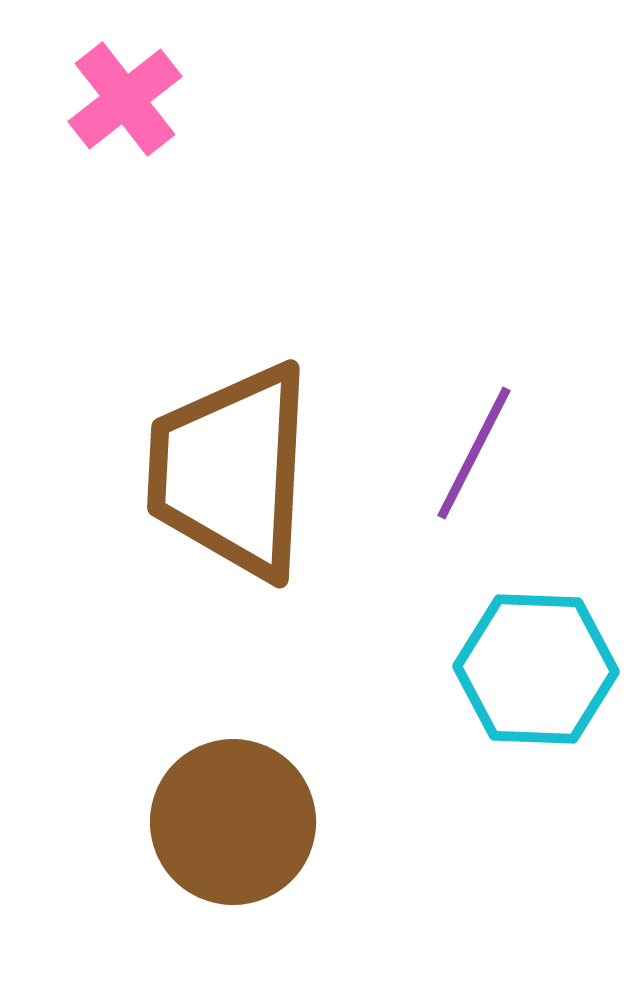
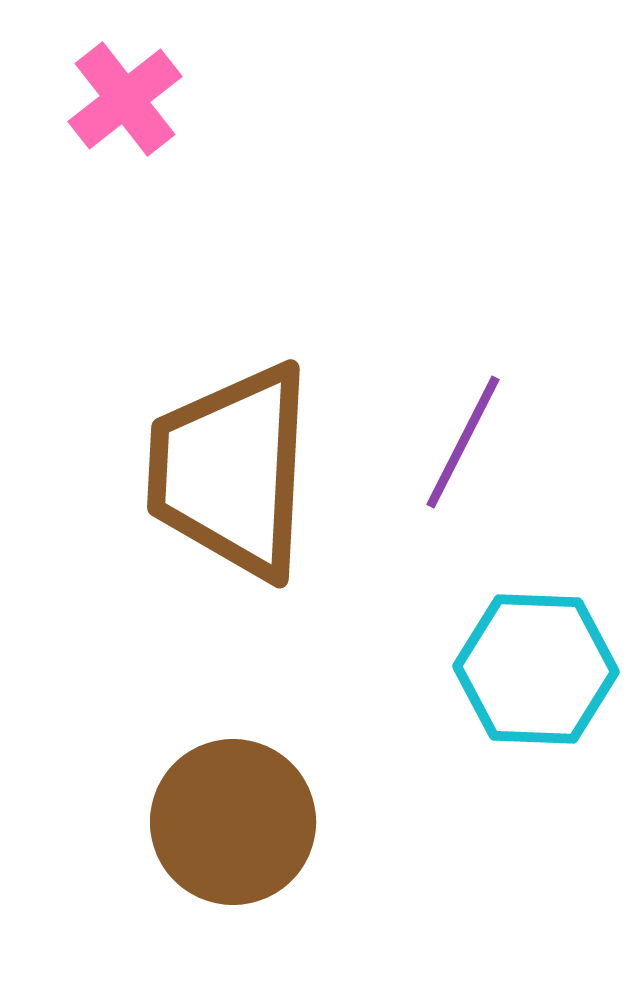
purple line: moved 11 px left, 11 px up
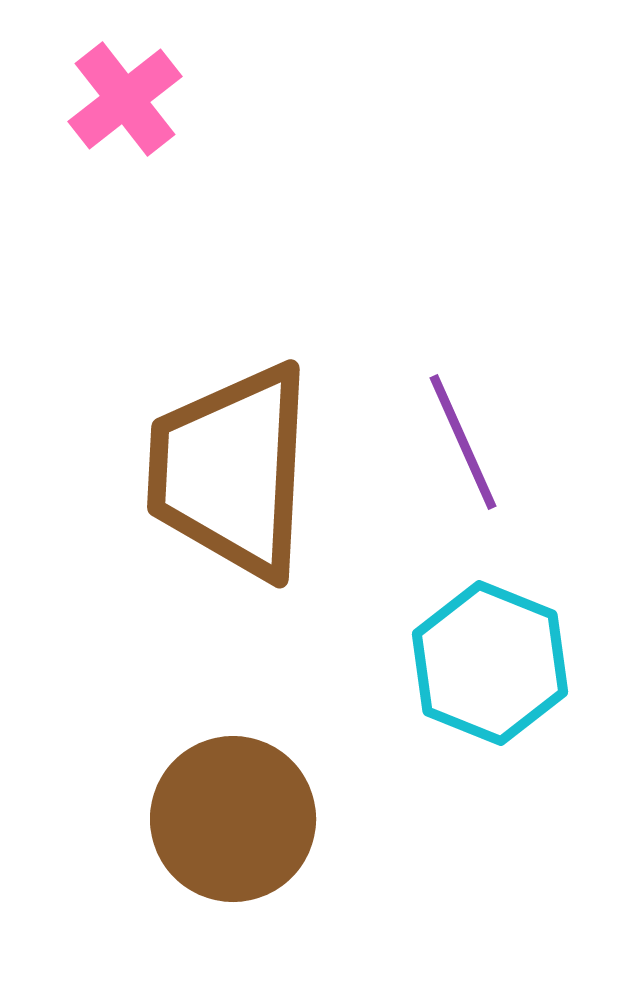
purple line: rotated 51 degrees counterclockwise
cyan hexagon: moved 46 px left, 6 px up; rotated 20 degrees clockwise
brown circle: moved 3 px up
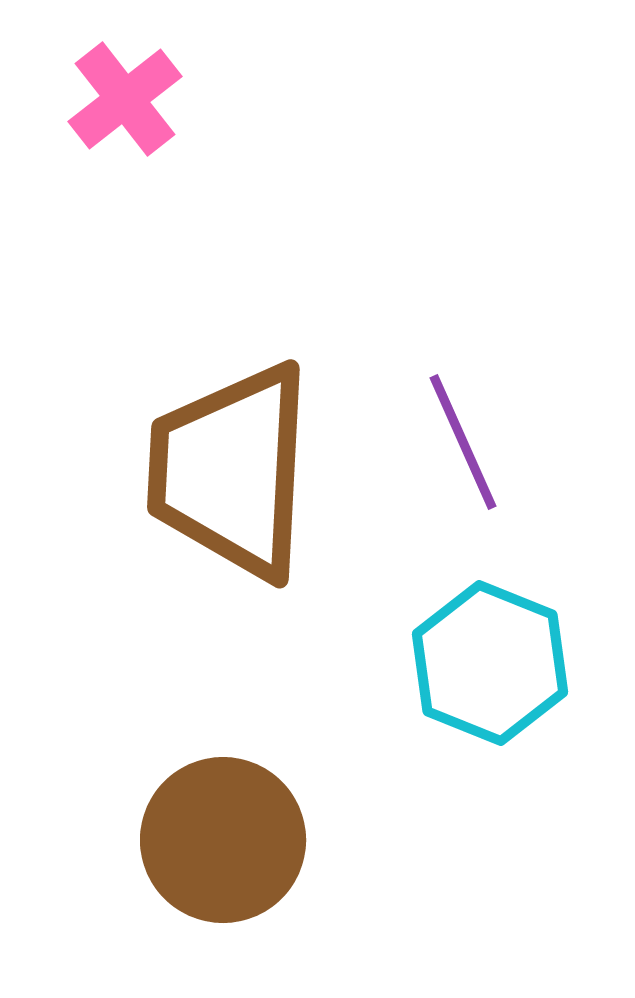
brown circle: moved 10 px left, 21 px down
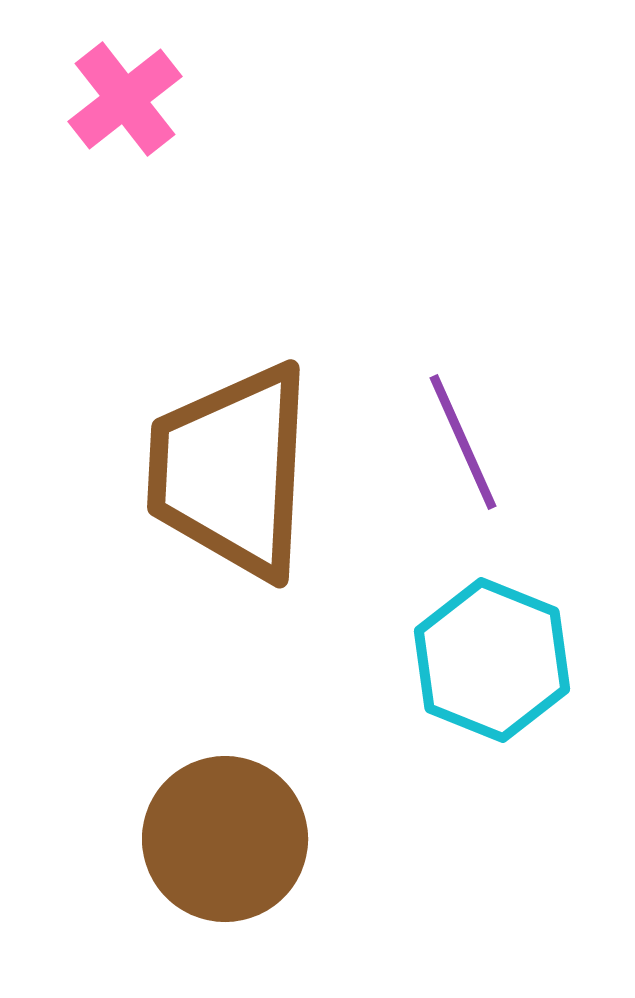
cyan hexagon: moved 2 px right, 3 px up
brown circle: moved 2 px right, 1 px up
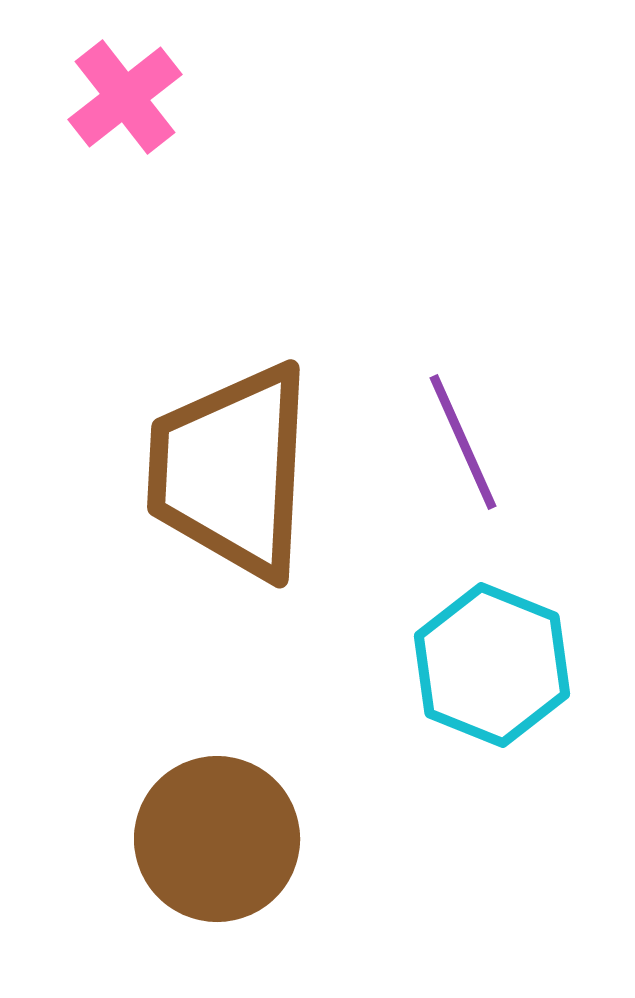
pink cross: moved 2 px up
cyan hexagon: moved 5 px down
brown circle: moved 8 px left
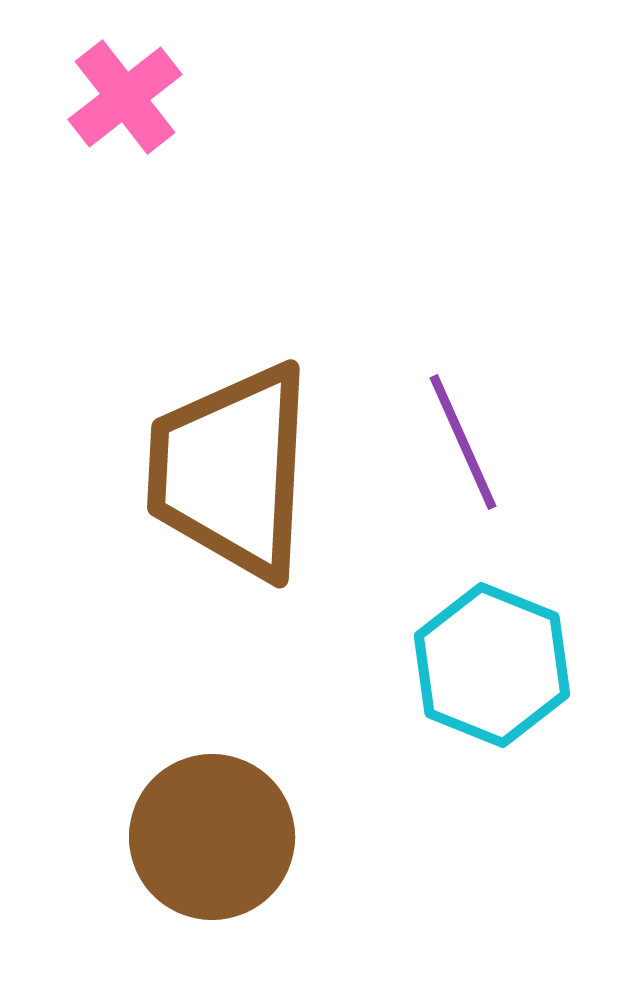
brown circle: moved 5 px left, 2 px up
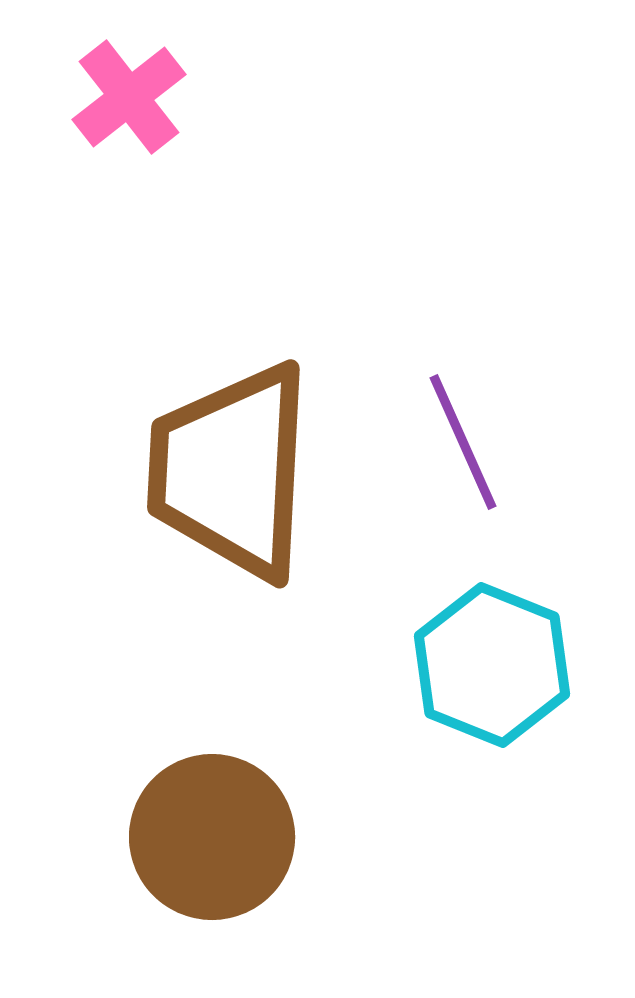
pink cross: moved 4 px right
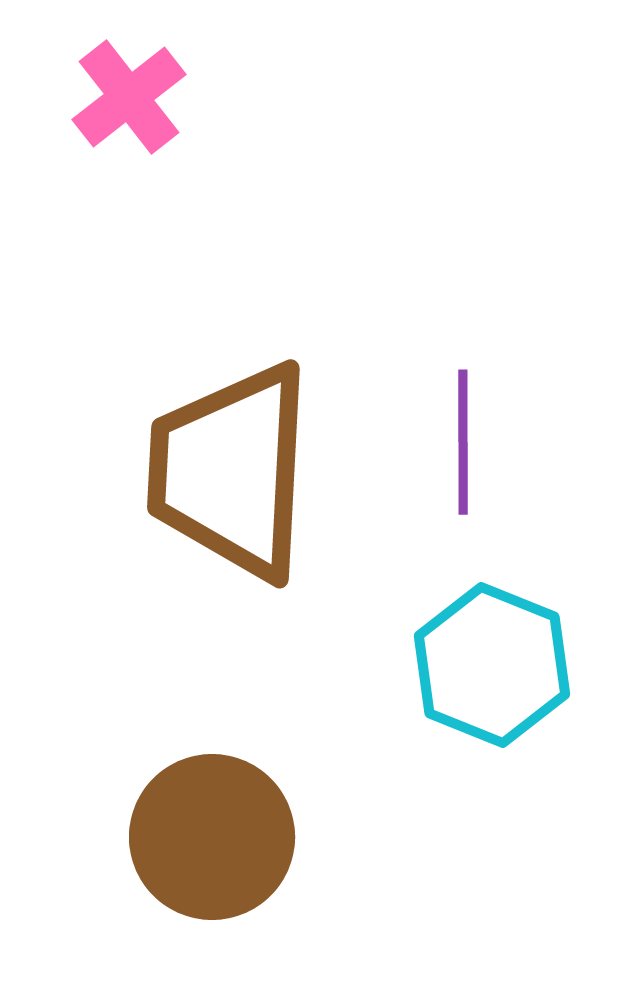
purple line: rotated 24 degrees clockwise
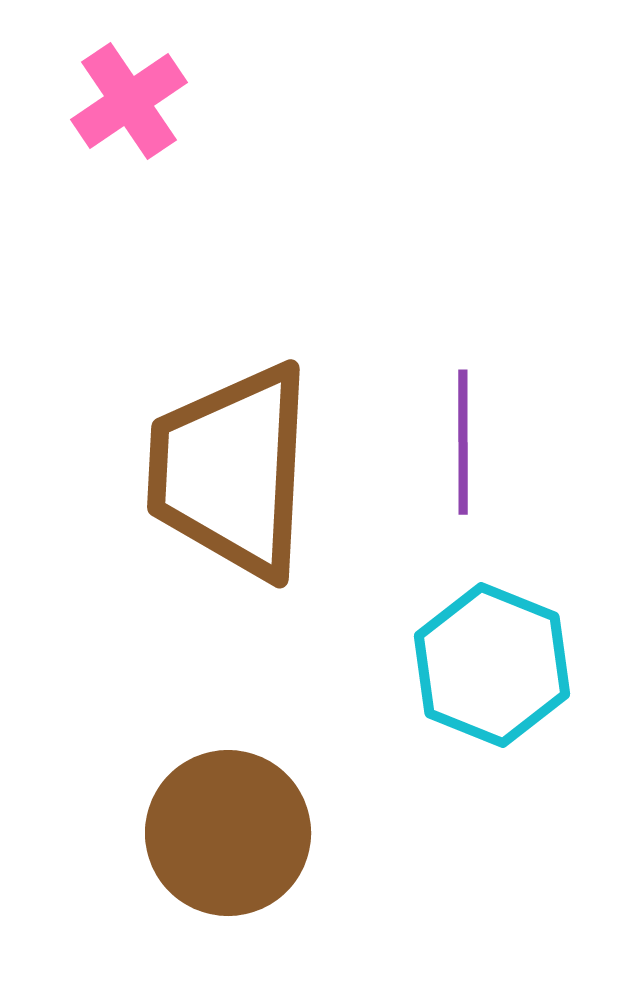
pink cross: moved 4 px down; rotated 4 degrees clockwise
brown circle: moved 16 px right, 4 px up
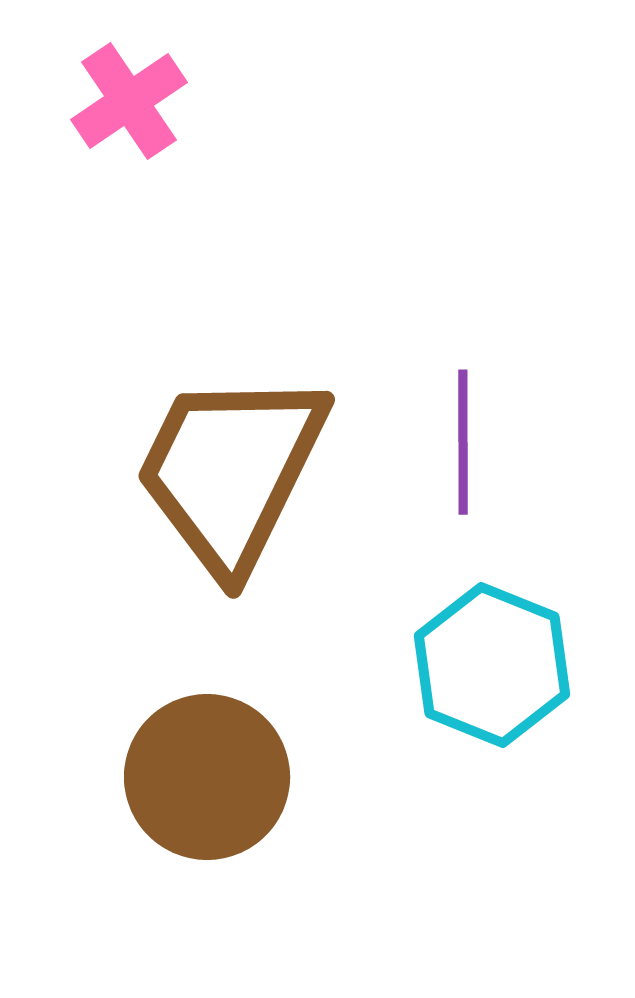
brown trapezoid: rotated 23 degrees clockwise
brown circle: moved 21 px left, 56 px up
